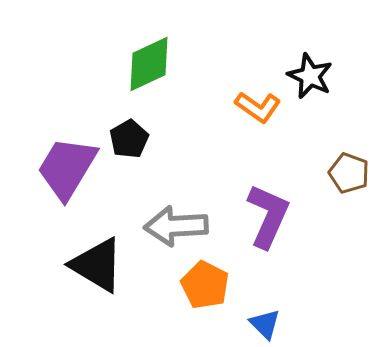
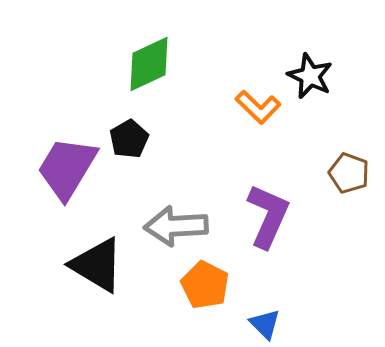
orange L-shape: rotated 9 degrees clockwise
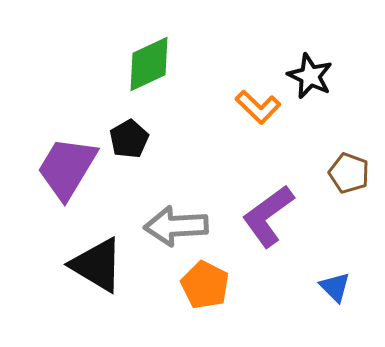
purple L-shape: rotated 150 degrees counterclockwise
blue triangle: moved 70 px right, 37 px up
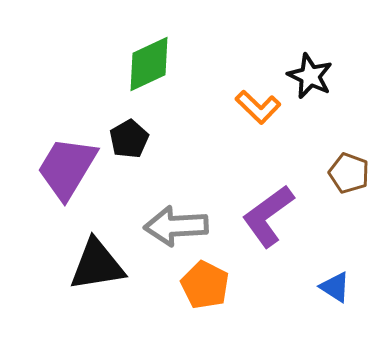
black triangle: rotated 40 degrees counterclockwise
blue triangle: rotated 12 degrees counterclockwise
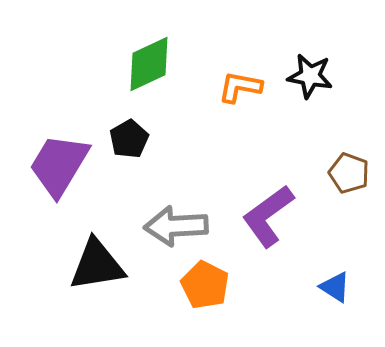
black star: rotated 15 degrees counterclockwise
orange L-shape: moved 18 px left, 20 px up; rotated 147 degrees clockwise
purple trapezoid: moved 8 px left, 3 px up
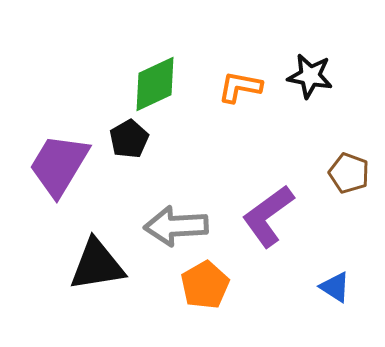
green diamond: moved 6 px right, 20 px down
orange pentagon: rotated 15 degrees clockwise
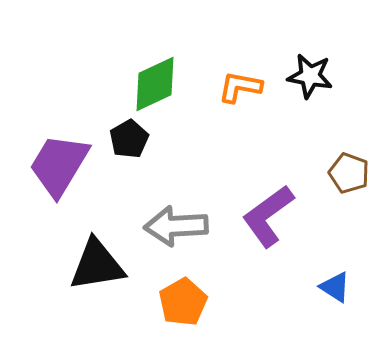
orange pentagon: moved 22 px left, 17 px down
